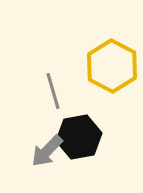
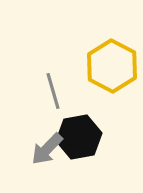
gray arrow: moved 2 px up
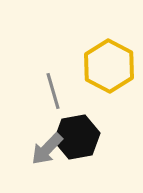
yellow hexagon: moved 3 px left
black hexagon: moved 2 px left
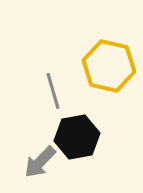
yellow hexagon: rotated 15 degrees counterclockwise
gray arrow: moved 7 px left, 13 px down
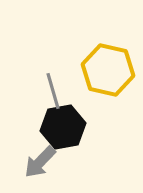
yellow hexagon: moved 1 px left, 4 px down
black hexagon: moved 14 px left, 10 px up
